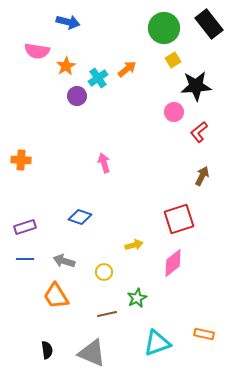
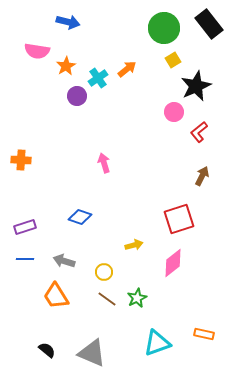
black star: rotated 20 degrees counterclockwise
brown line: moved 15 px up; rotated 48 degrees clockwise
black semicircle: rotated 42 degrees counterclockwise
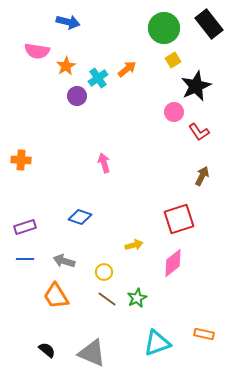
red L-shape: rotated 85 degrees counterclockwise
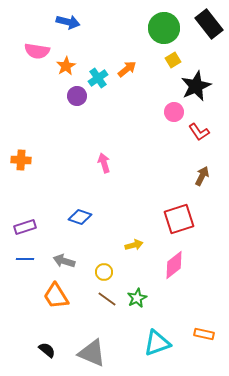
pink diamond: moved 1 px right, 2 px down
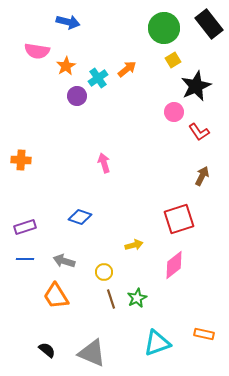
brown line: moved 4 px right; rotated 36 degrees clockwise
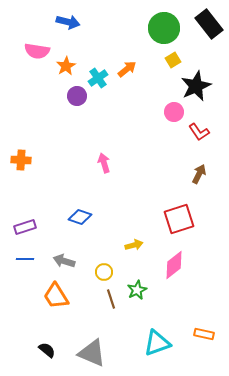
brown arrow: moved 3 px left, 2 px up
green star: moved 8 px up
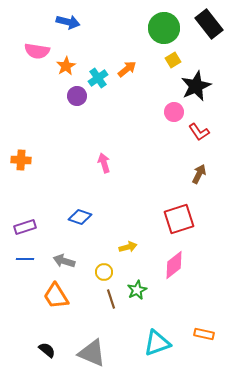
yellow arrow: moved 6 px left, 2 px down
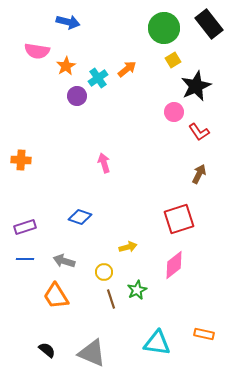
cyan triangle: rotated 28 degrees clockwise
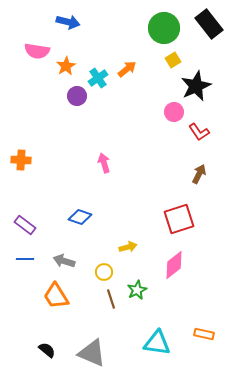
purple rectangle: moved 2 px up; rotated 55 degrees clockwise
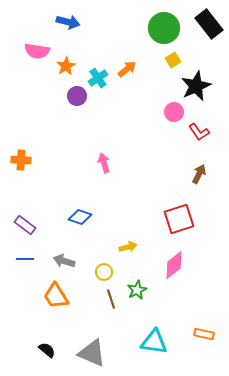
cyan triangle: moved 3 px left, 1 px up
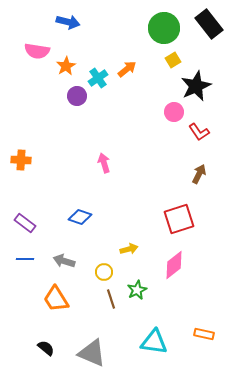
purple rectangle: moved 2 px up
yellow arrow: moved 1 px right, 2 px down
orange trapezoid: moved 3 px down
black semicircle: moved 1 px left, 2 px up
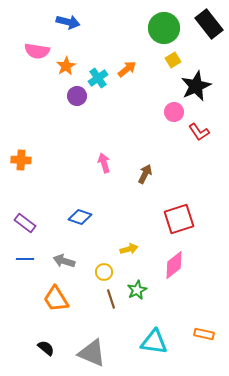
brown arrow: moved 54 px left
